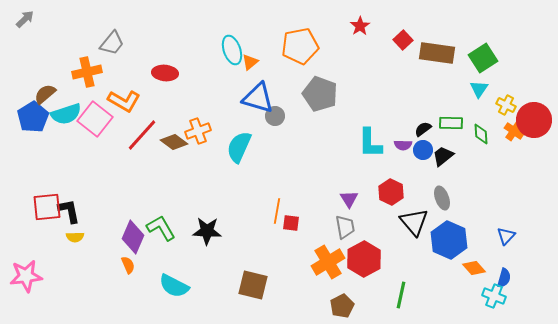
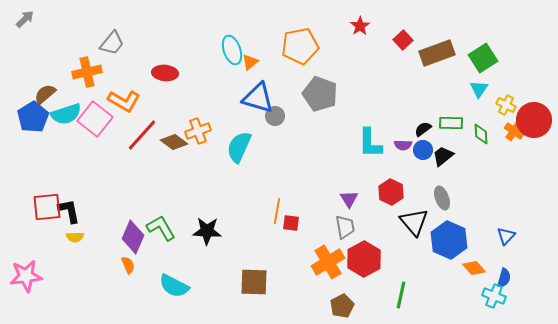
brown rectangle at (437, 53): rotated 28 degrees counterclockwise
brown square at (253, 285): moved 1 px right, 3 px up; rotated 12 degrees counterclockwise
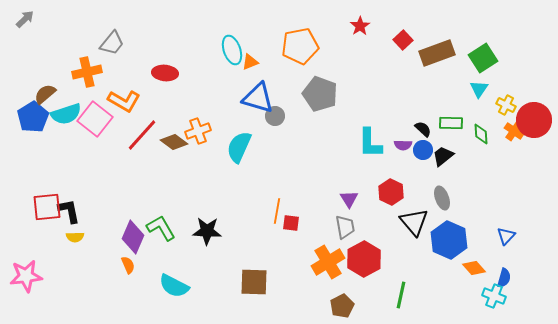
orange triangle at (250, 62): rotated 18 degrees clockwise
black semicircle at (423, 129): rotated 78 degrees clockwise
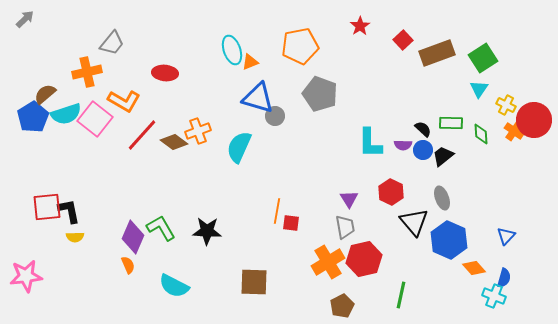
red hexagon at (364, 259): rotated 16 degrees clockwise
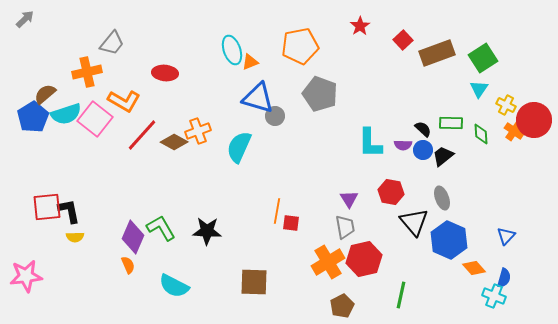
brown diamond at (174, 142): rotated 8 degrees counterclockwise
red hexagon at (391, 192): rotated 15 degrees counterclockwise
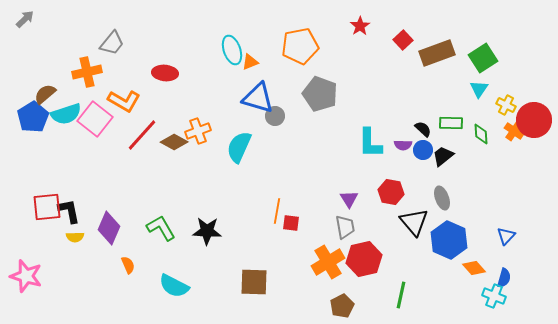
purple diamond at (133, 237): moved 24 px left, 9 px up
pink star at (26, 276): rotated 24 degrees clockwise
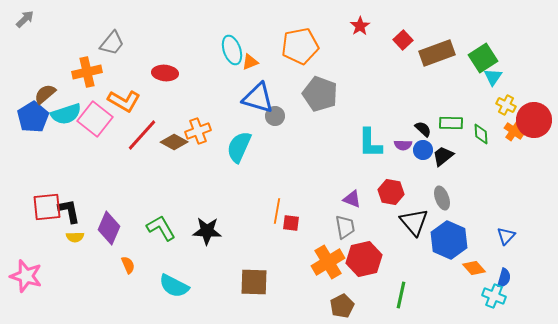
cyan triangle at (479, 89): moved 14 px right, 12 px up
purple triangle at (349, 199): moved 3 px right; rotated 36 degrees counterclockwise
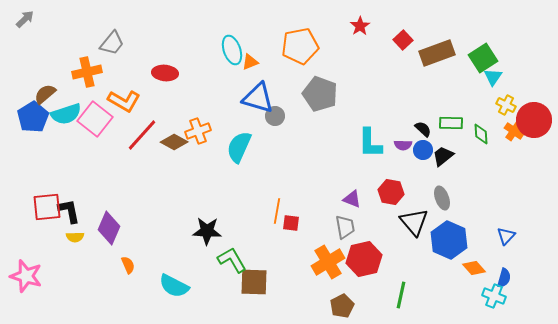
green L-shape at (161, 228): moved 71 px right, 32 px down
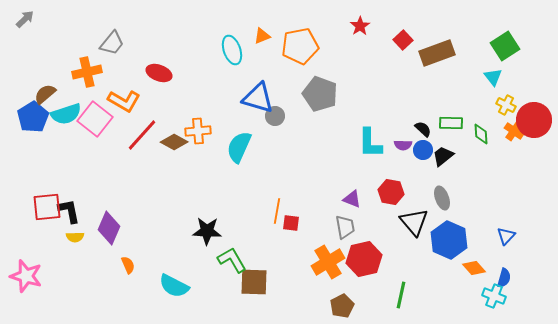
green square at (483, 58): moved 22 px right, 12 px up
orange triangle at (250, 62): moved 12 px right, 26 px up
red ellipse at (165, 73): moved 6 px left; rotated 15 degrees clockwise
cyan triangle at (493, 77): rotated 12 degrees counterclockwise
orange cross at (198, 131): rotated 15 degrees clockwise
